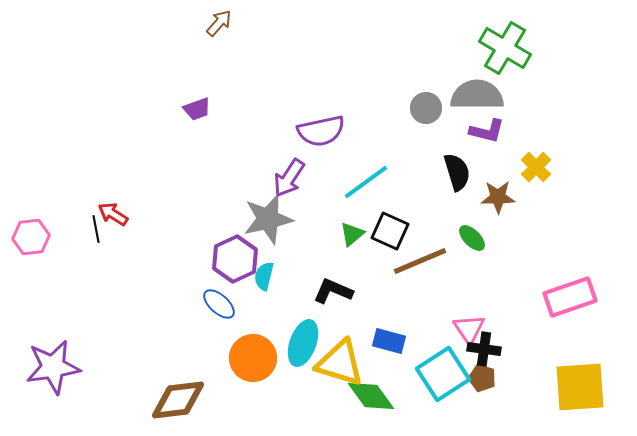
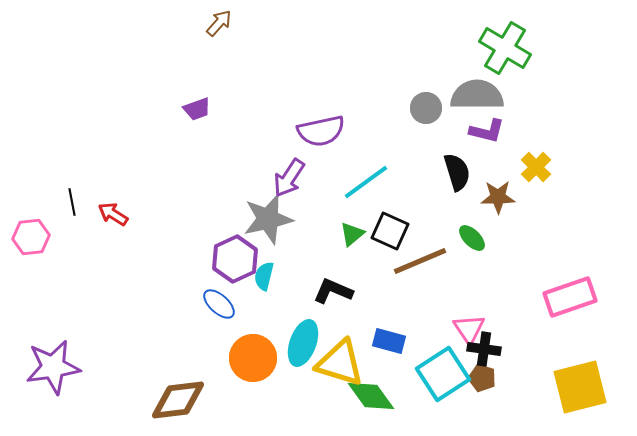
black line: moved 24 px left, 27 px up
yellow square: rotated 10 degrees counterclockwise
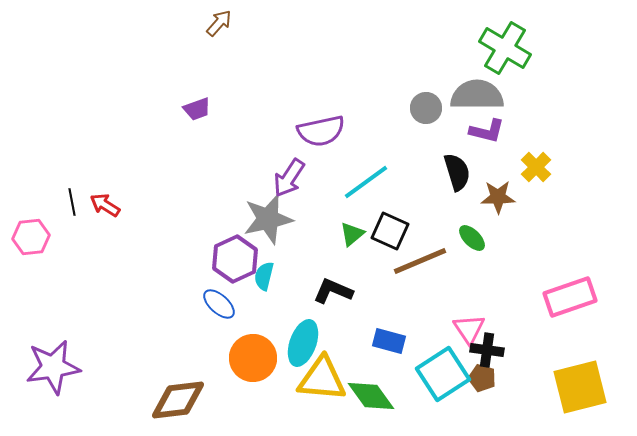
red arrow: moved 8 px left, 9 px up
black cross: moved 3 px right, 1 px down
yellow triangle: moved 18 px left, 16 px down; rotated 12 degrees counterclockwise
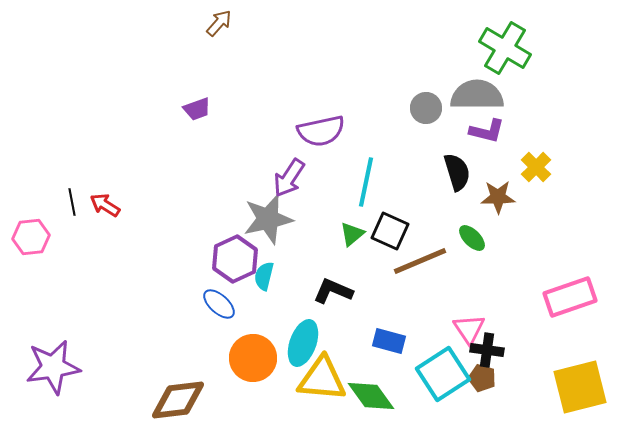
cyan line: rotated 42 degrees counterclockwise
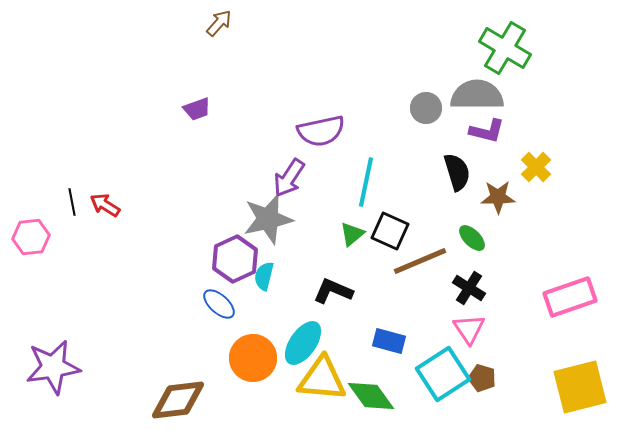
cyan ellipse: rotated 15 degrees clockwise
black cross: moved 18 px left, 62 px up; rotated 24 degrees clockwise
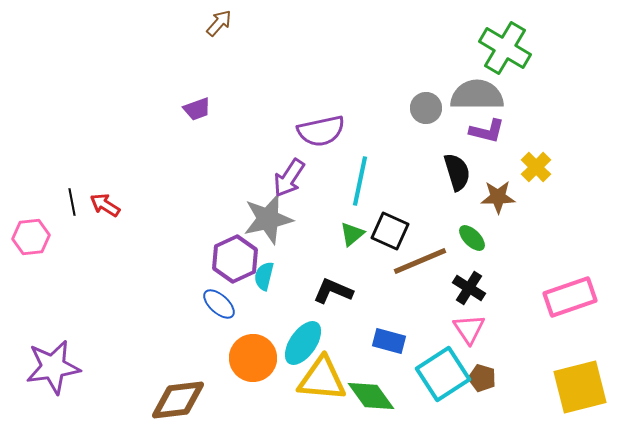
cyan line: moved 6 px left, 1 px up
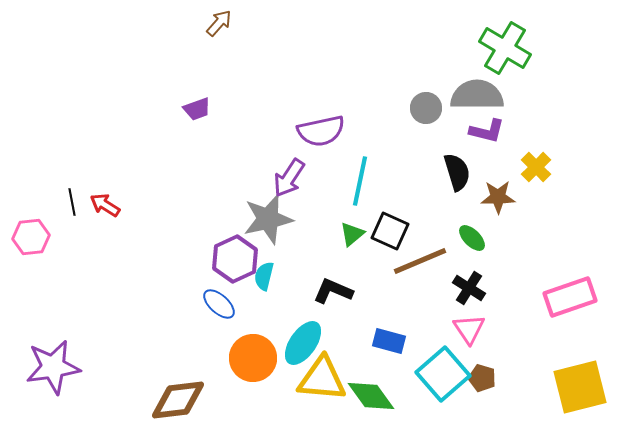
cyan square: rotated 8 degrees counterclockwise
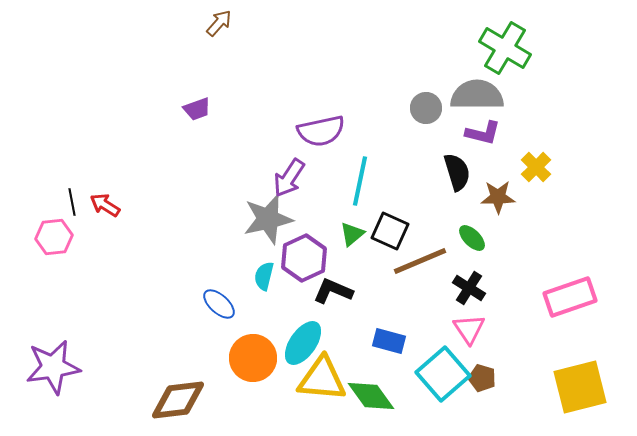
purple L-shape: moved 4 px left, 2 px down
pink hexagon: moved 23 px right
purple hexagon: moved 69 px right, 1 px up
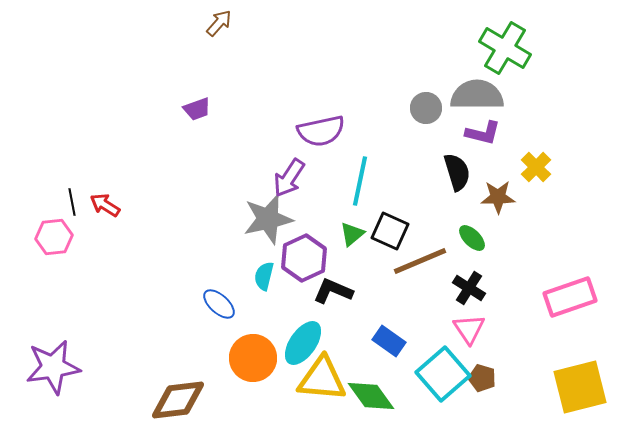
blue rectangle: rotated 20 degrees clockwise
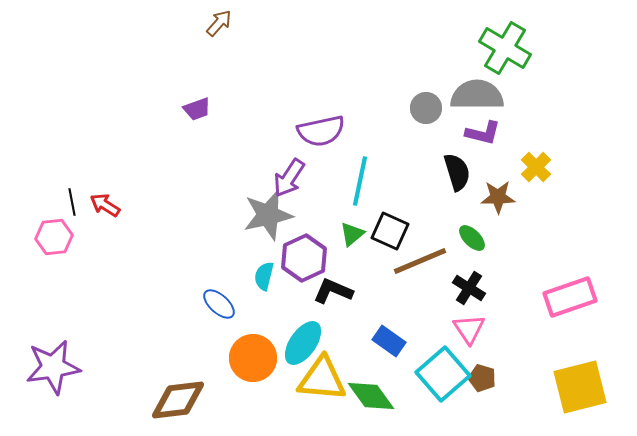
gray star: moved 4 px up
